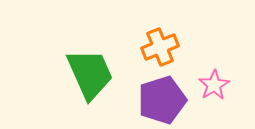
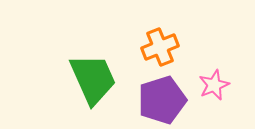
green trapezoid: moved 3 px right, 5 px down
pink star: rotated 8 degrees clockwise
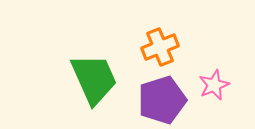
green trapezoid: moved 1 px right
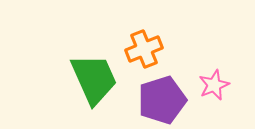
orange cross: moved 16 px left, 2 px down
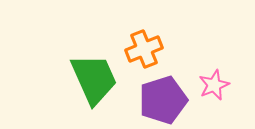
purple pentagon: moved 1 px right
